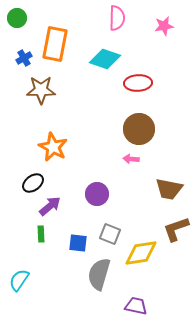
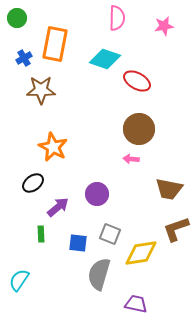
red ellipse: moved 1 px left, 2 px up; rotated 32 degrees clockwise
purple arrow: moved 8 px right, 1 px down
purple trapezoid: moved 2 px up
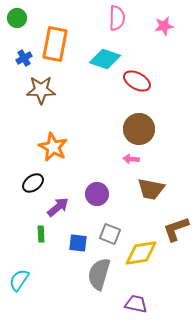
brown trapezoid: moved 18 px left
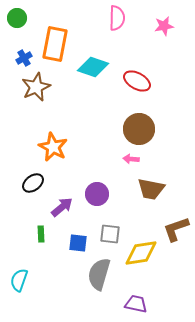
cyan diamond: moved 12 px left, 8 px down
brown star: moved 5 px left, 3 px up; rotated 24 degrees counterclockwise
purple arrow: moved 4 px right
gray square: rotated 15 degrees counterclockwise
cyan semicircle: rotated 15 degrees counterclockwise
